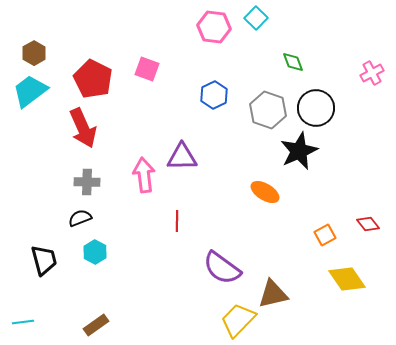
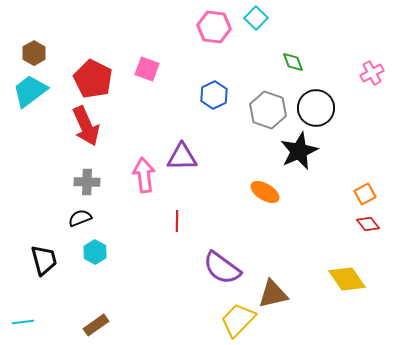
red arrow: moved 3 px right, 2 px up
orange square: moved 40 px right, 41 px up
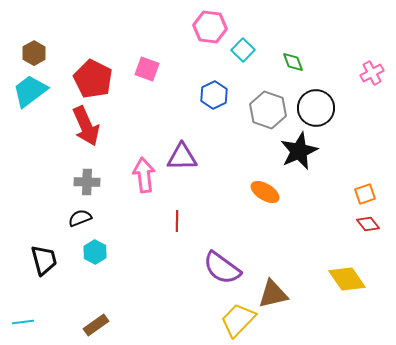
cyan square: moved 13 px left, 32 px down
pink hexagon: moved 4 px left
orange square: rotated 10 degrees clockwise
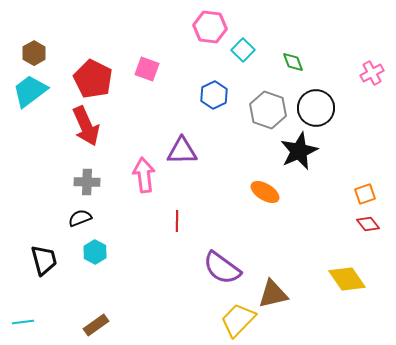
purple triangle: moved 6 px up
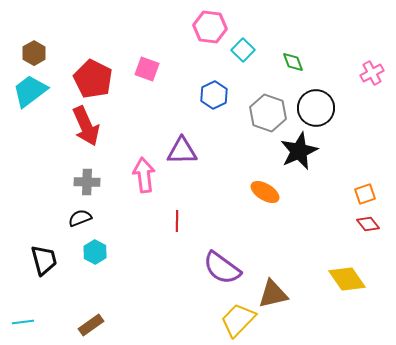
gray hexagon: moved 3 px down
brown rectangle: moved 5 px left
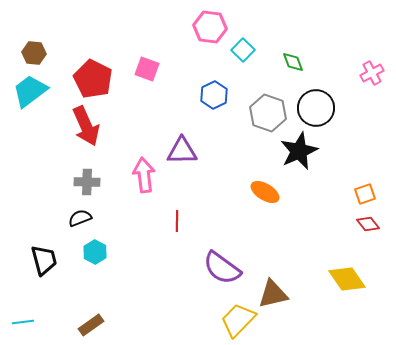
brown hexagon: rotated 25 degrees counterclockwise
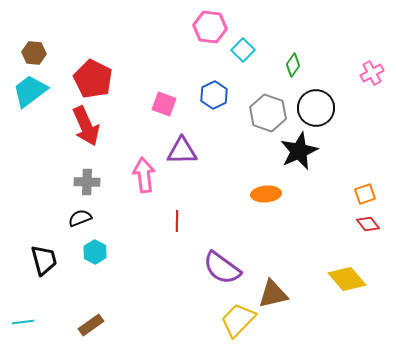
green diamond: moved 3 px down; rotated 55 degrees clockwise
pink square: moved 17 px right, 35 px down
orange ellipse: moved 1 px right, 2 px down; rotated 36 degrees counterclockwise
yellow diamond: rotated 6 degrees counterclockwise
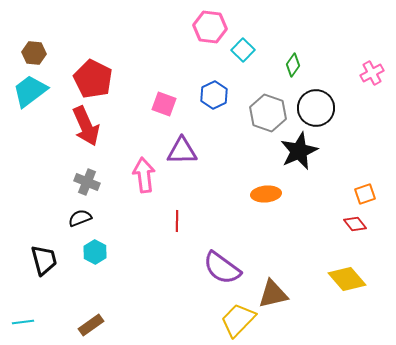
gray cross: rotated 20 degrees clockwise
red diamond: moved 13 px left
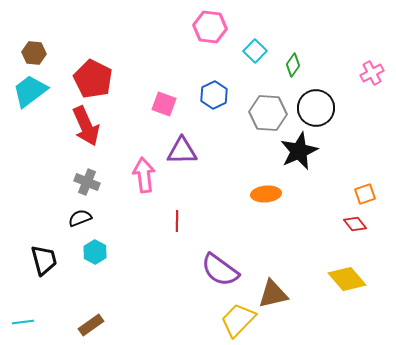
cyan square: moved 12 px right, 1 px down
gray hexagon: rotated 15 degrees counterclockwise
purple semicircle: moved 2 px left, 2 px down
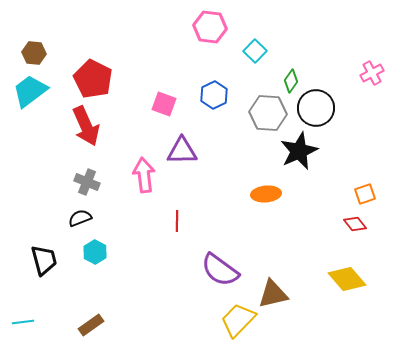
green diamond: moved 2 px left, 16 px down
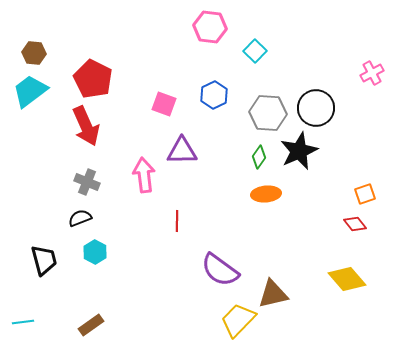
green diamond: moved 32 px left, 76 px down
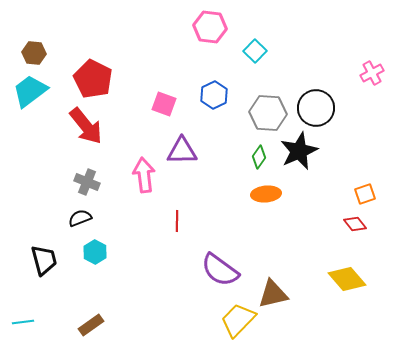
red arrow: rotated 15 degrees counterclockwise
